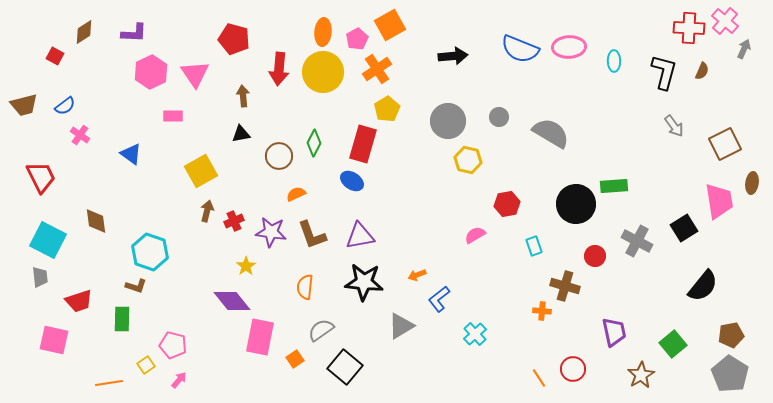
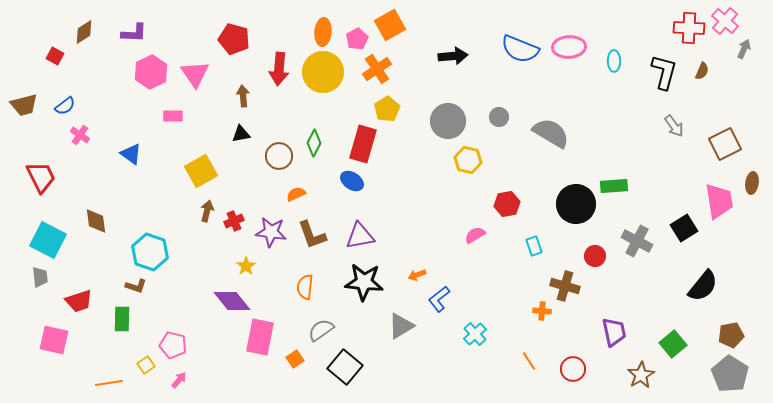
orange line at (539, 378): moved 10 px left, 17 px up
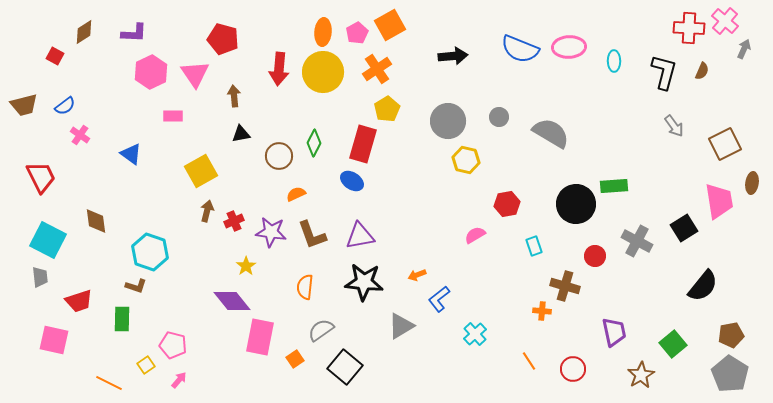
red pentagon at (234, 39): moved 11 px left
pink pentagon at (357, 39): moved 6 px up
brown arrow at (243, 96): moved 9 px left
yellow hexagon at (468, 160): moved 2 px left
orange line at (109, 383): rotated 36 degrees clockwise
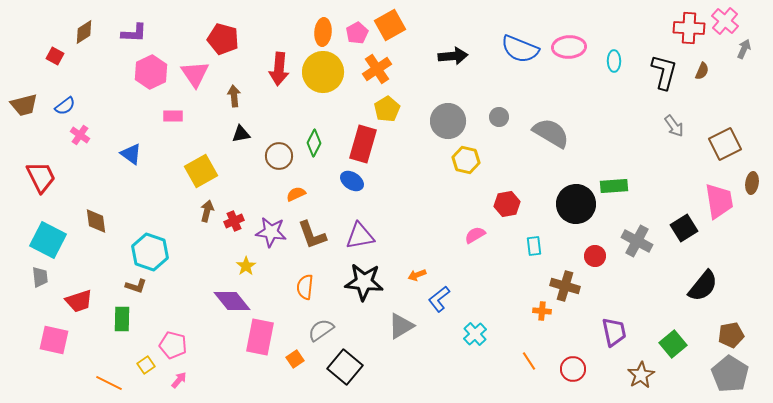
cyan rectangle at (534, 246): rotated 12 degrees clockwise
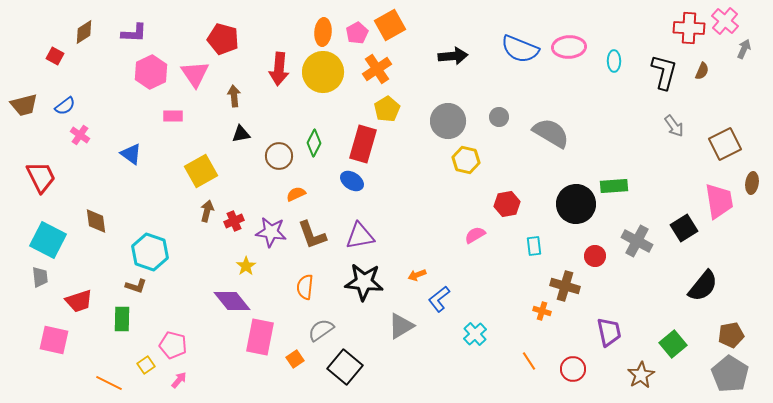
orange cross at (542, 311): rotated 12 degrees clockwise
purple trapezoid at (614, 332): moved 5 px left
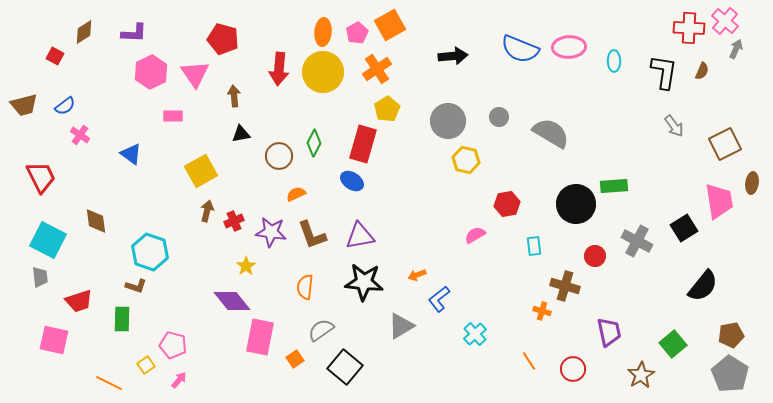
gray arrow at (744, 49): moved 8 px left
black L-shape at (664, 72): rotated 6 degrees counterclockwise
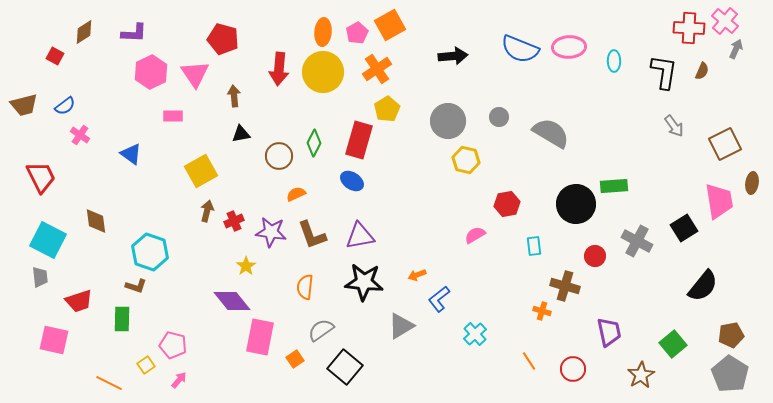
red rectangle at (363, 144): moved 4 px left, 4 px up
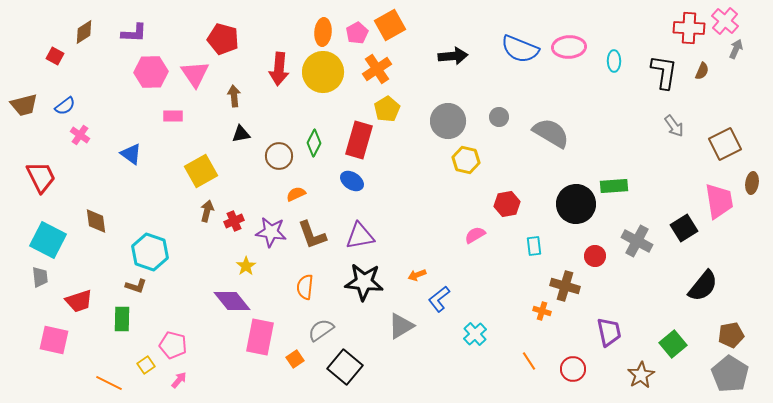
pink hexagon at (151, 72): rotated 24 degrees clockwise
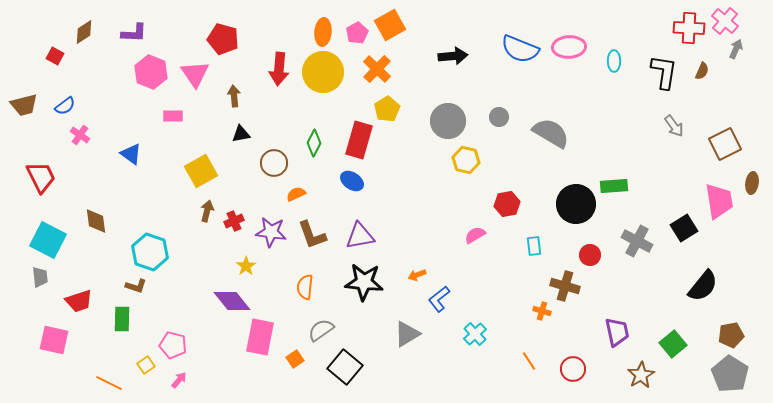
orange cross at (377, 69): rotated 12 degrees counterclockwise
pink hexagon at (151, 72): rotated 24 degrees clockwise
brown circle at (279, 156): moved 5 px left, 7 px down
red circle at (595, 256): moved 5 px left, 1 px up
gray triangle at (401, 326): moved 6 px right, 8 px down
purple trapezoid at (609, 332): moved 8 px right
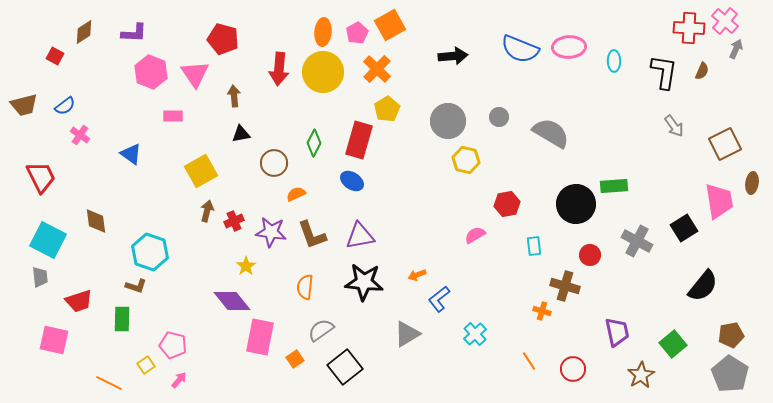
black square at (345, 367): rotated 12 degrees clockwise
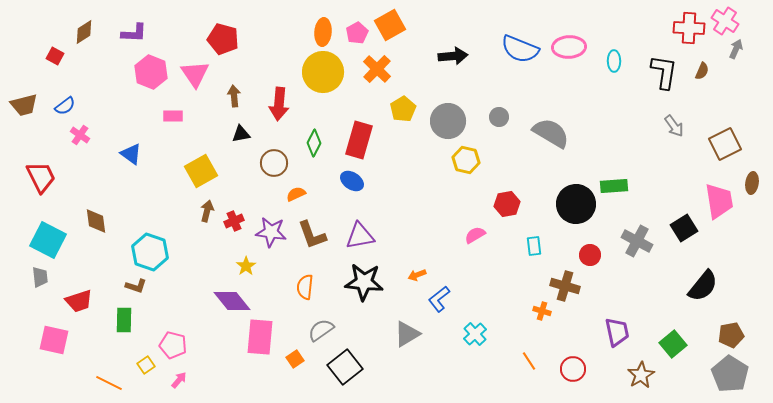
pink cross at (725, 21): rotated 8 degrees counterclockwise
red arrow at (279, 69): moved 35 px down
yellow pentagon at (387, 109): moved 16 px right
green rectangle at (122, 319): moved 2 px right, 1 px down
pink rectangle at (260, 337): rotated 6 degrees counterclockwise
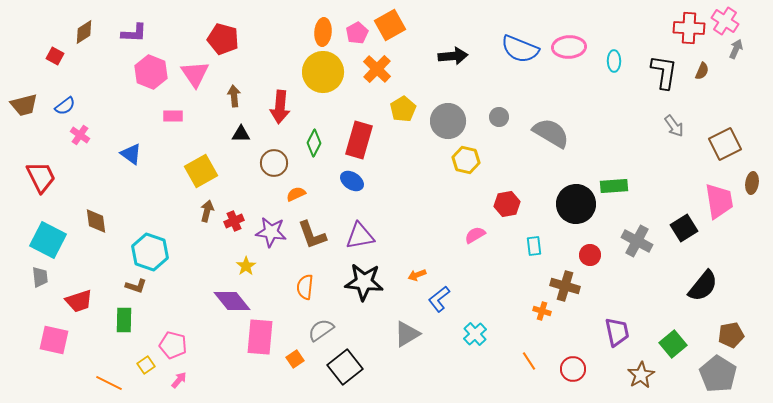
red arrow at (279, 104): moved 1 px right, 3 px down
black triangle at (241, 134): rotated 12 degrees clockwise
gray pentagon at (730, 374): moved 12 px left
